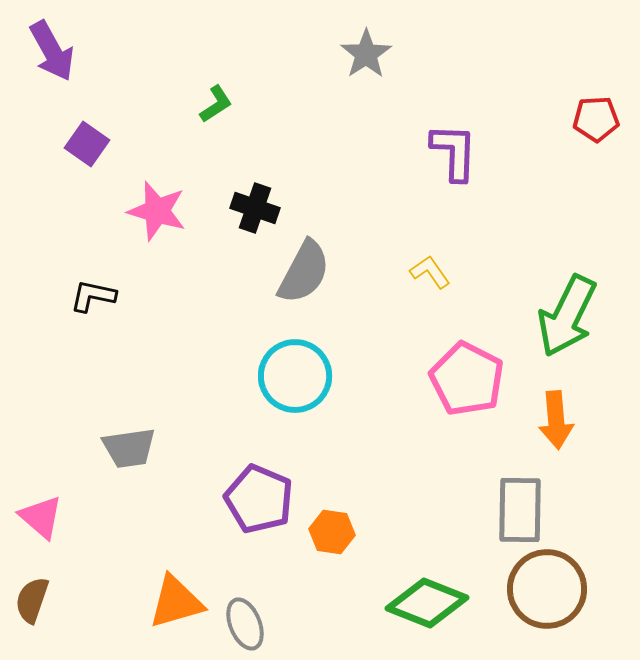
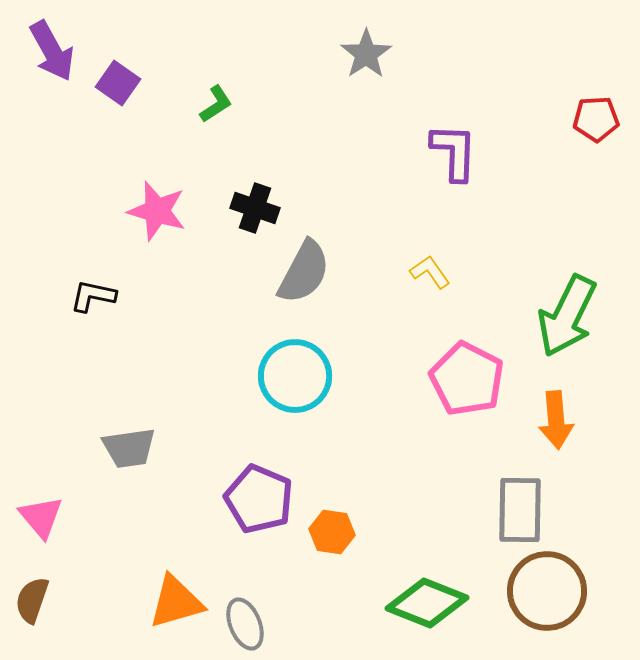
purple square: moved 31 px right, 61 px up
pink triangle: rotated 9 degrees clockwise
brown circle: moved 2 px down
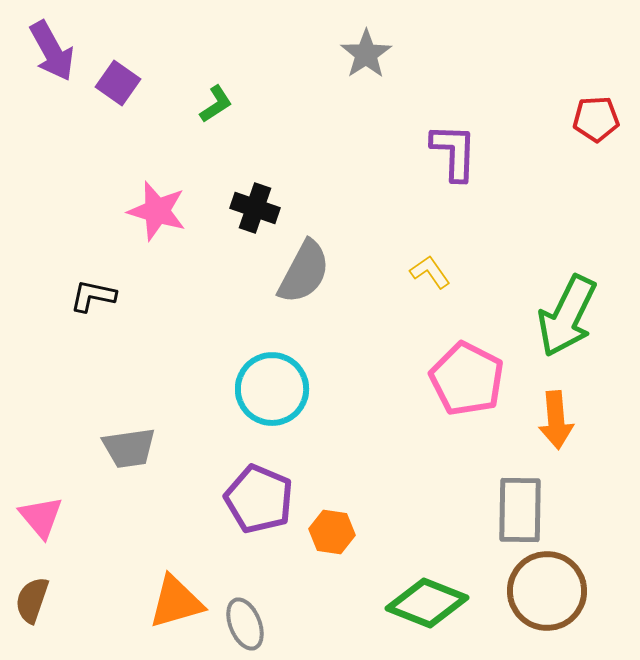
cyan circle: moved 23 px left, 13 px down
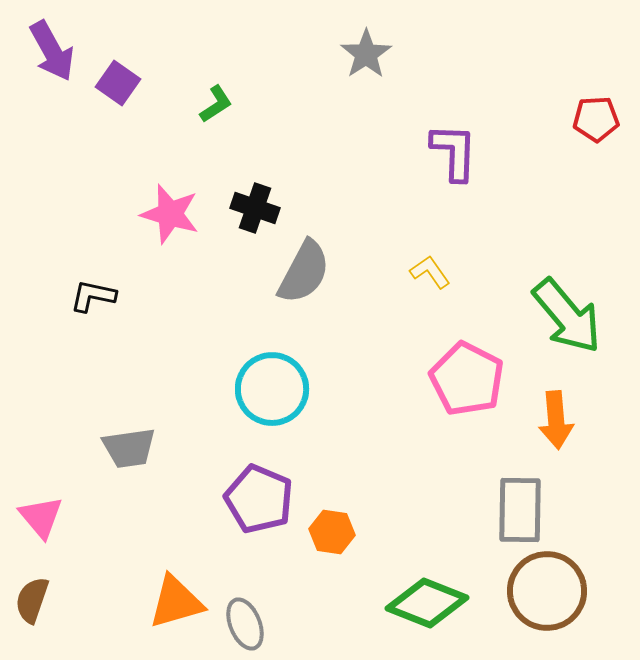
pink star: moved 13 px right, 3 px down
green arrow: rotated 66 degrees counterclockwise
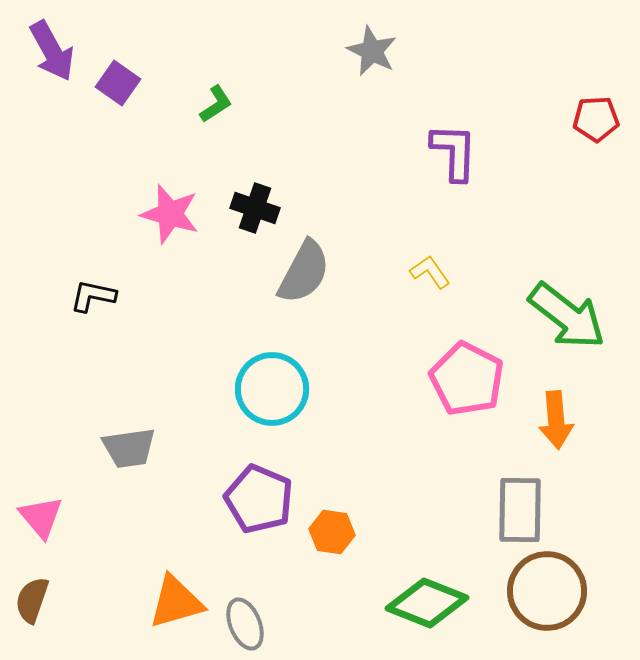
gray star: moved 6 px right, 3 px up; rotated 12 degrees counterclockwise
green arrow: rotated 12 degrees counterclockwise
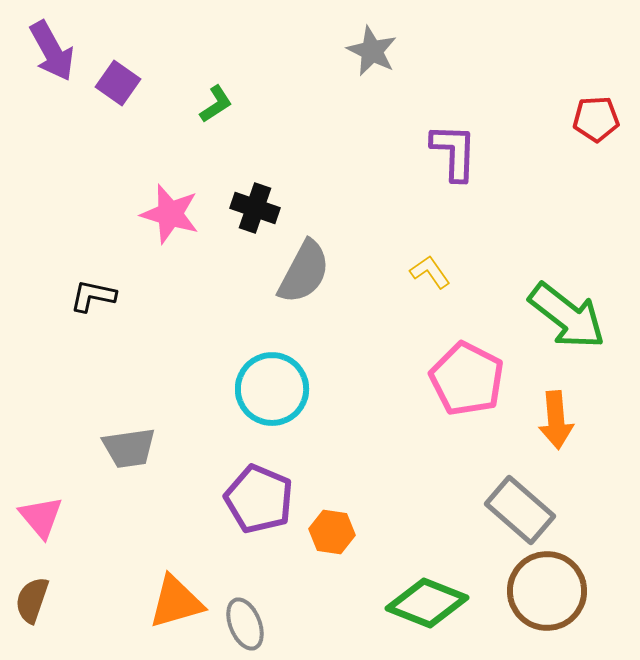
gray rectangle: rotated 50 degrees counterclockwise
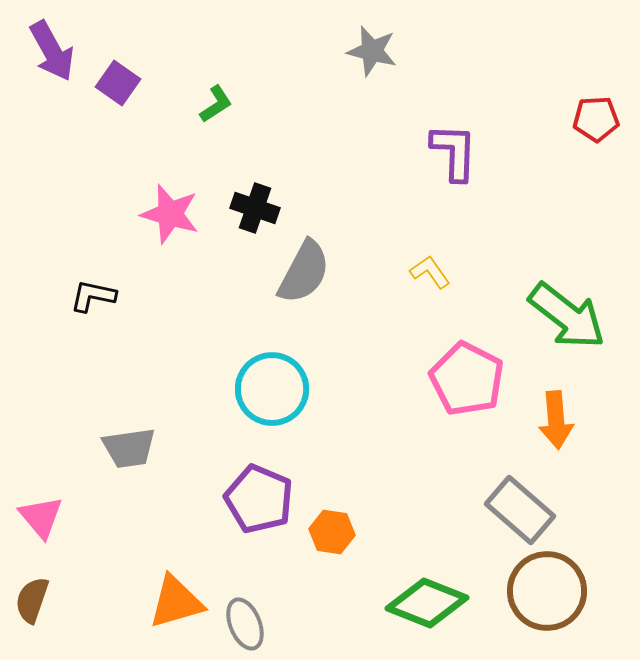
gray star: rotated 12 degrees counterclockwise
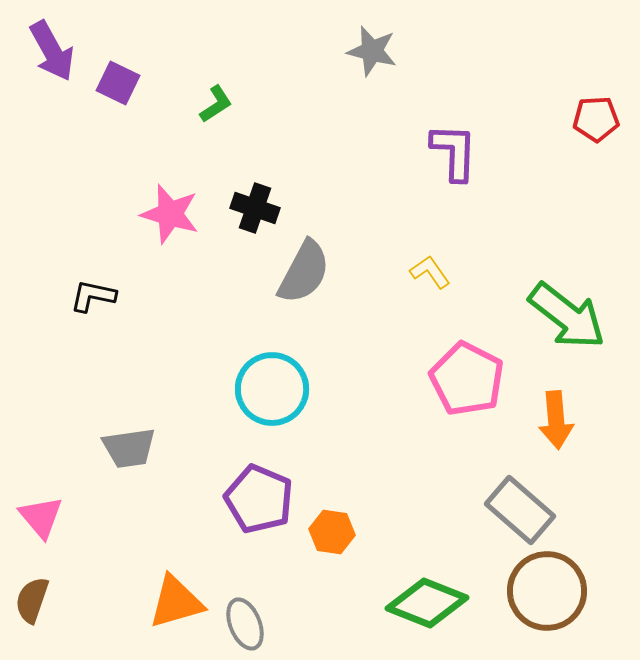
purple square: rotated 9 degrees counterclockwise
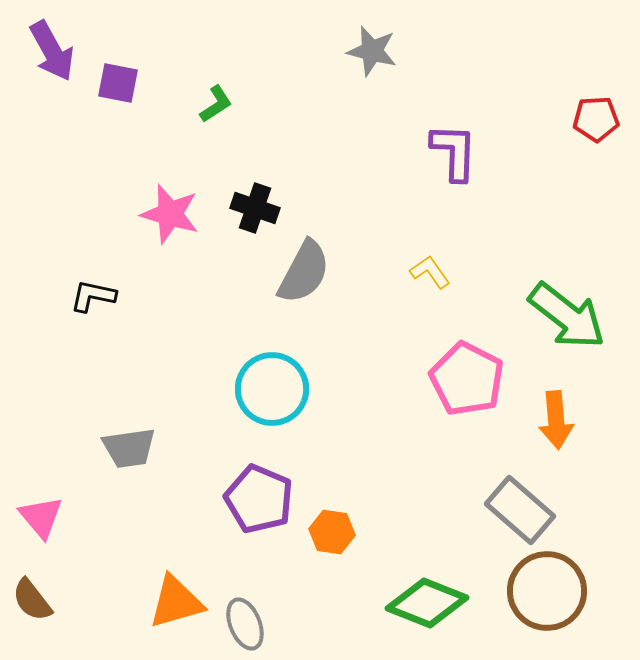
purple square: rotated 15 degrees counterclockwise
brown semicircle: rotated 57 degrees counterclockwise
